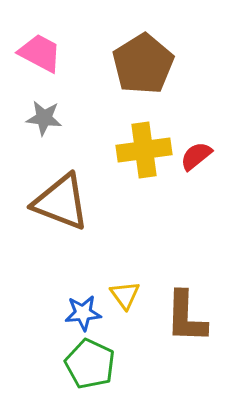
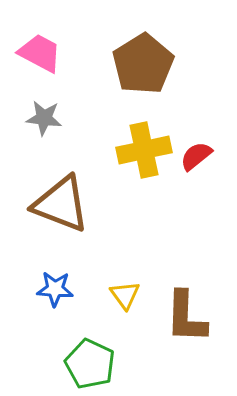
yellow cross: rotated 4 degrees counterclockwise
brown triangle: moved 2 px down
blue star: moved 28 px left, 24 px up; rotated 9 degrees clockwise
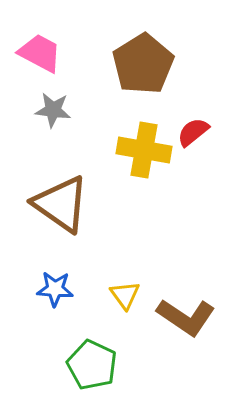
gray star: moved 9 px right, 8 px up
yellow cross: rotated 22 degrees clockwise
red semicircle: moved 3 px left, 24 px up
brown triangle: rotated 14 degrees clockwise
brown L-shape: rotated 58 degrees counterclockwise
green pentagon: moved 2 px right, 1 px down
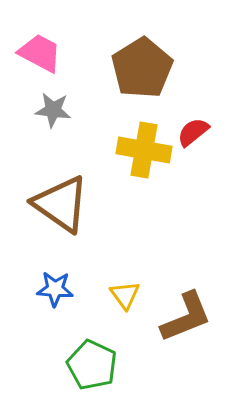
brown pentagon: moved 1 px left, 4 px down
brown L-shape: rotated 56 degrees counterclockwise
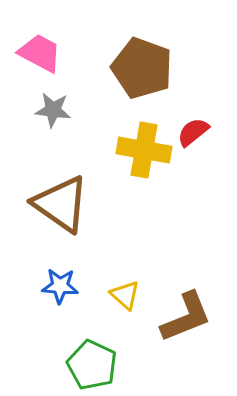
brown pentagon: rotated 20 degrees counterclockwise
blue star: moved 5 px right, 3 px up
yellow triangle: rotated 12 degrees counterclockwise
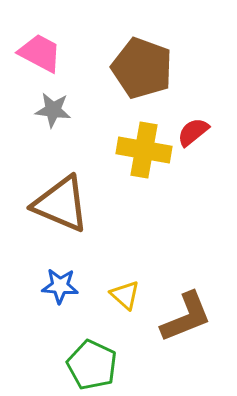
brown triangle: rotated 12 degrees counterclockwise
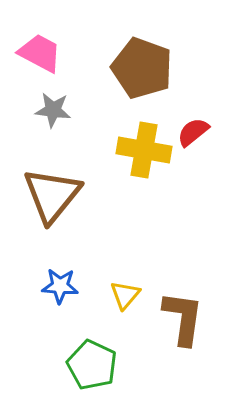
brown triangle: moved 9 px left, 9 px up; rotated 46 degrees clockwise
yellow triangle: rotated 28 degrees clockwise
brown L-shape: moved 3 px left, 1 px down; rotated 60 degrees counterclockwise
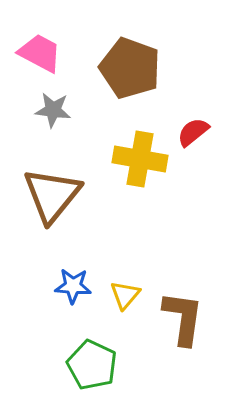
brown pentagon: moved 12 px left
yellow cross: moved 4 px left, 9 px down
blue star: moved 13 px right
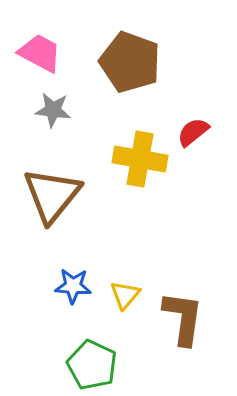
brown pentagon: moved 6 px up
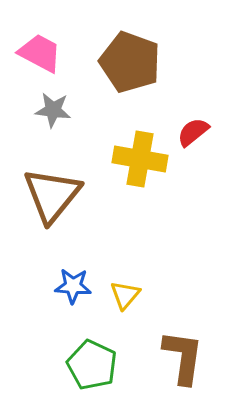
brown L-shape: moved 39 px down
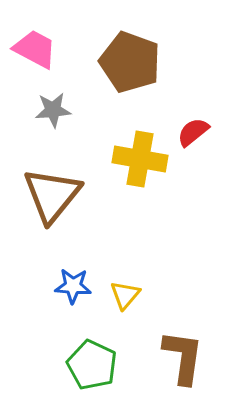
pink trapezoid: moved 5 px left, 4 px up
gray star: rotated 12 degrees counterclockwise
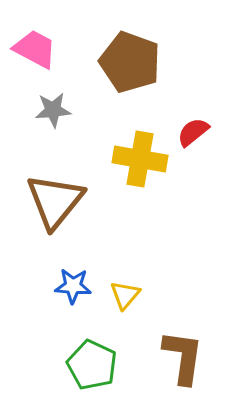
brown triangle: moved 3 px right, 6 px down
